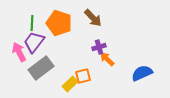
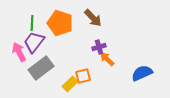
orange pentagon: moved 1 px right
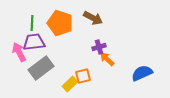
brown arrow: rotated 18 degrees counterclockwise
purple trapezoid: rotated 45 degrees clockwise
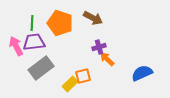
pink arrow: moved 3 px left, 6 px up
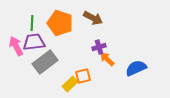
gray rectangle: moved 4 px right, 6 px up
blue semicircle: moved 6 px left, 5 px up
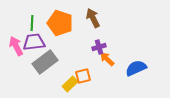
brown arrow: rotated 144 degrees counterclockwise
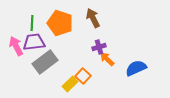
orange square: rotated 35 degrees counterclockwise
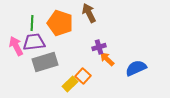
brown arrow: moved 4 px left, 5 px up
gray rectangle: rotated 20 degrees clockwise
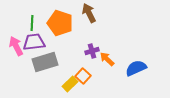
purple cross: moved 7 px left, 4 px down
